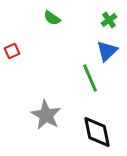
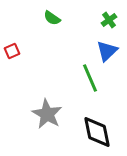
gray star: moved 1 px right, 1 px up
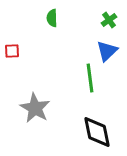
green semicircle: rotated 54 degrees clockwise
red square: rotated 21 degrees clockwise
green line: rotated 16 degrees clockwise
gray star: moved 12 px left, 6 px up
